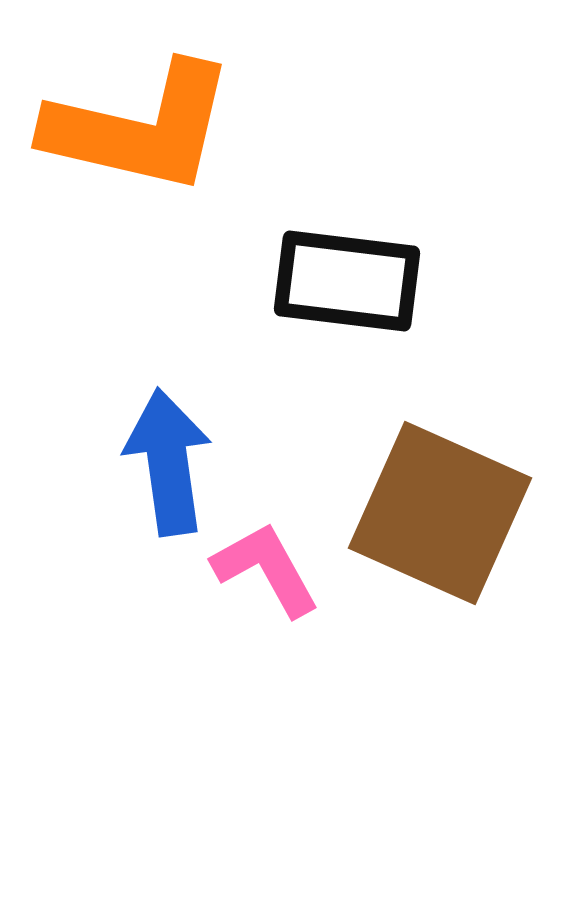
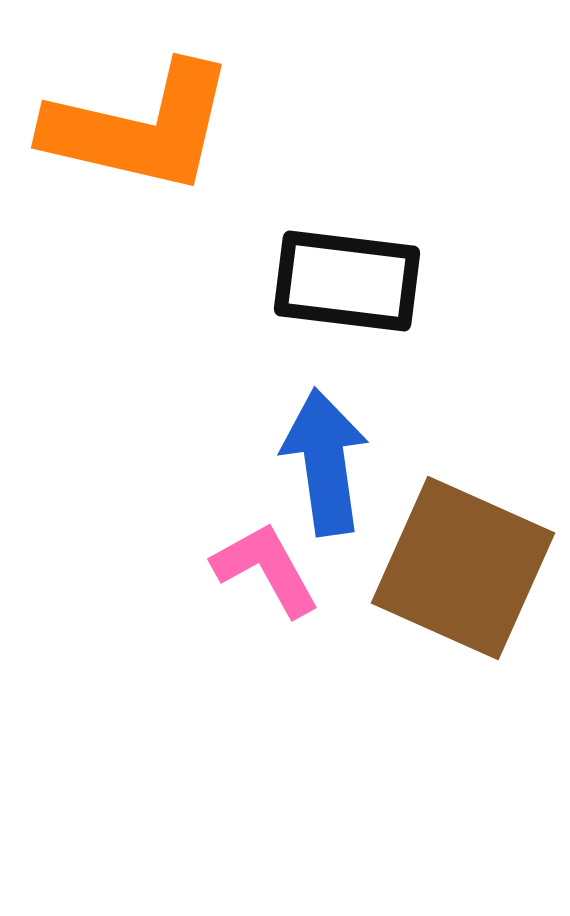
blue arrow: moved 157 px right
brown square: moved 23 px right, 55 px down
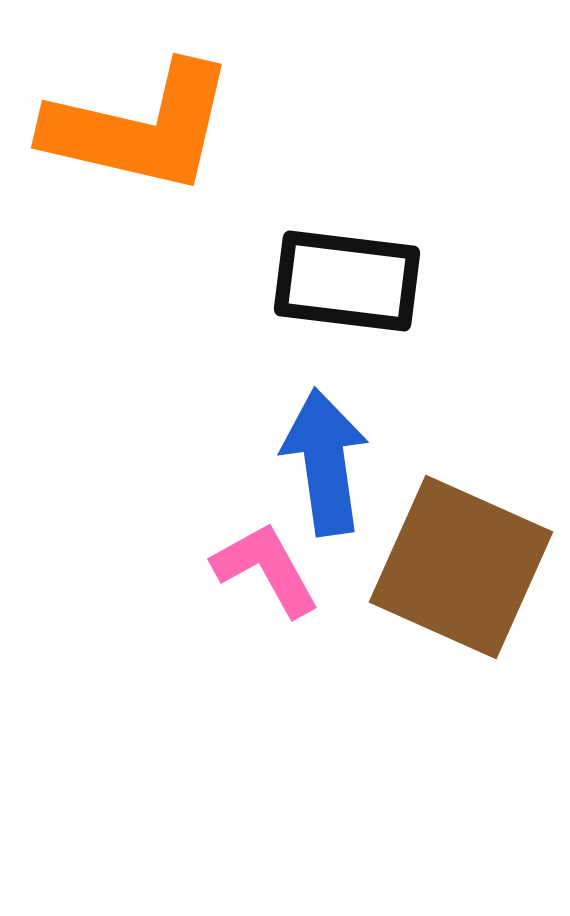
brown square: moved 2 px left, 1 px up
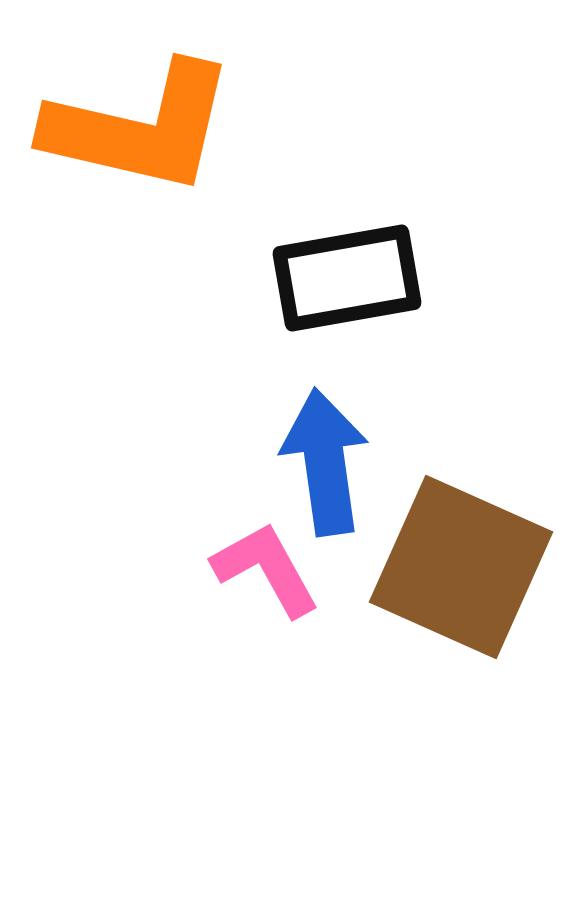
black rectangle: moved 3 px up; rotated 17 degrees counterclockwise
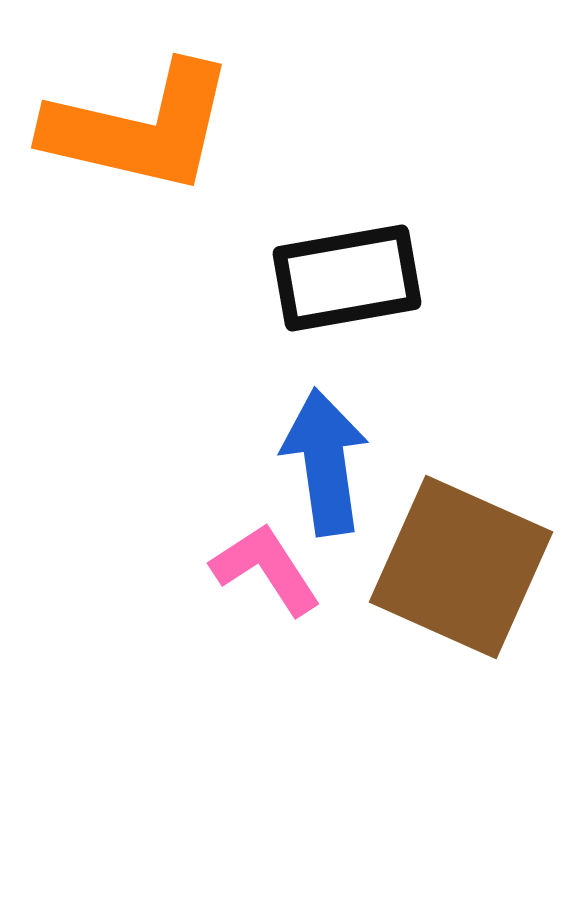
pink L-shape: rotated 4 degrees counterclockwise
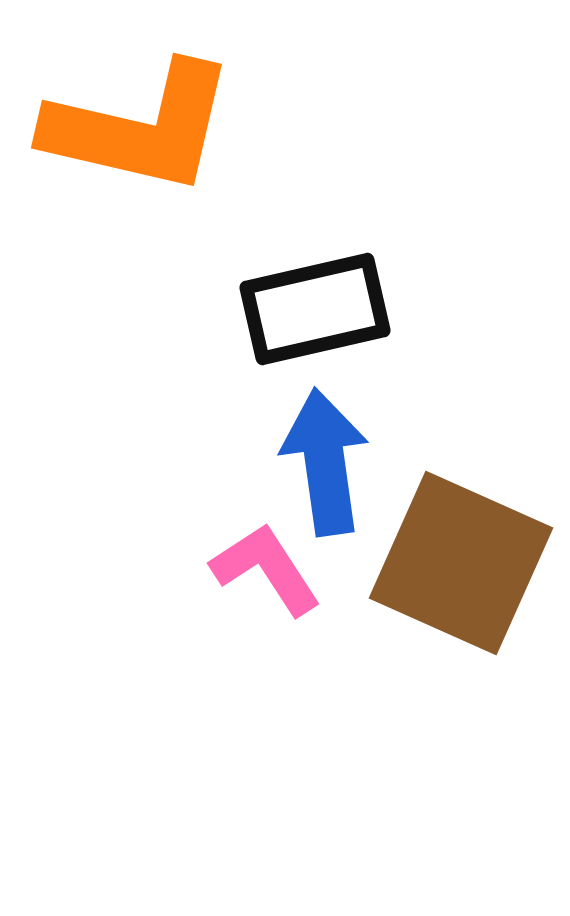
black rectangle: moved 32 px left, 31 px down; rotated 3 degrees counterclockwise
brown square: moved 4 px up
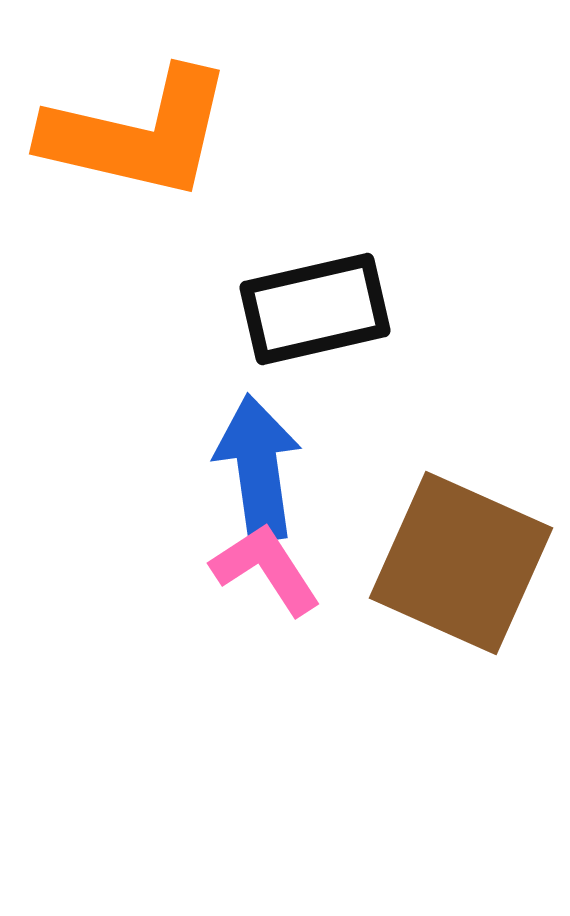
orange L-shape: moved 2 px left, 6 px down
blue arrow: moved 67 px left, 6 px down
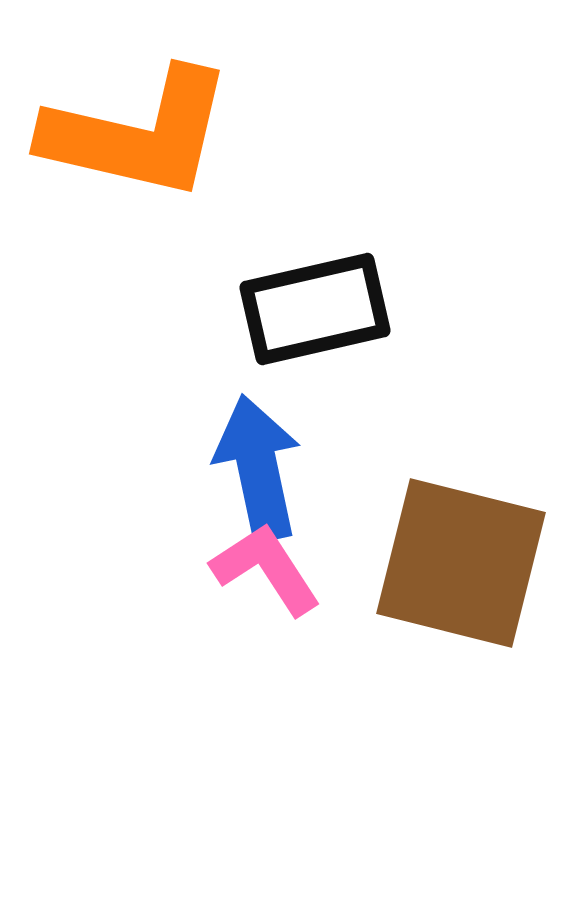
blue arrow: rotated 4 degrees counterclockwise
brown square: rotated 10 degrees counterclockwise
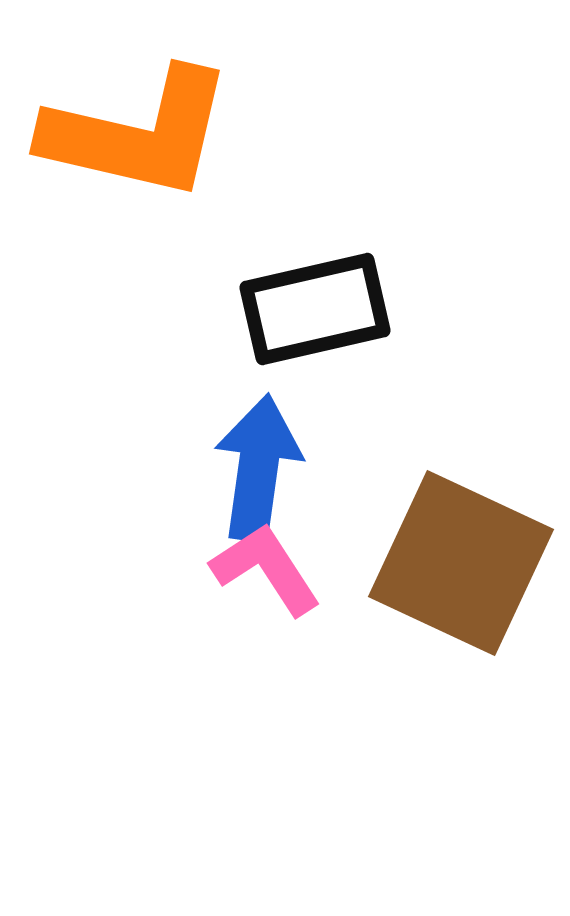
blue arrow: rotated 20 degrees clockwise
brown square: rotated 11 degrees clockwise
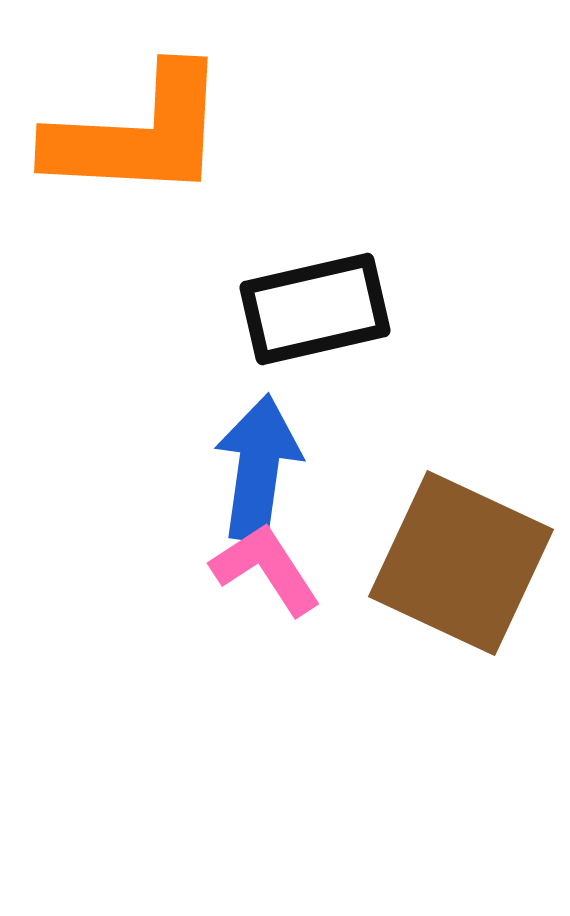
orange L-shape: rotated 10 degrees counterclockwise
